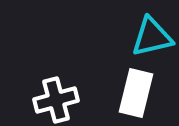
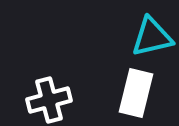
white cross: moved 7 px left
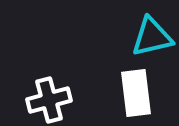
white rectangle: rotated 21 degrees counterclockwise
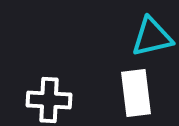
white cross: rotated 18 degrees clockwise
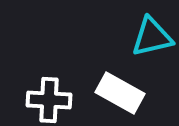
white rectangle: moved 16 px left; rotated 54 degrees counterclockwise
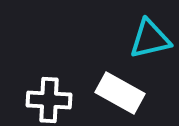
cyan triangle: moved 2 px left, 2 px down
